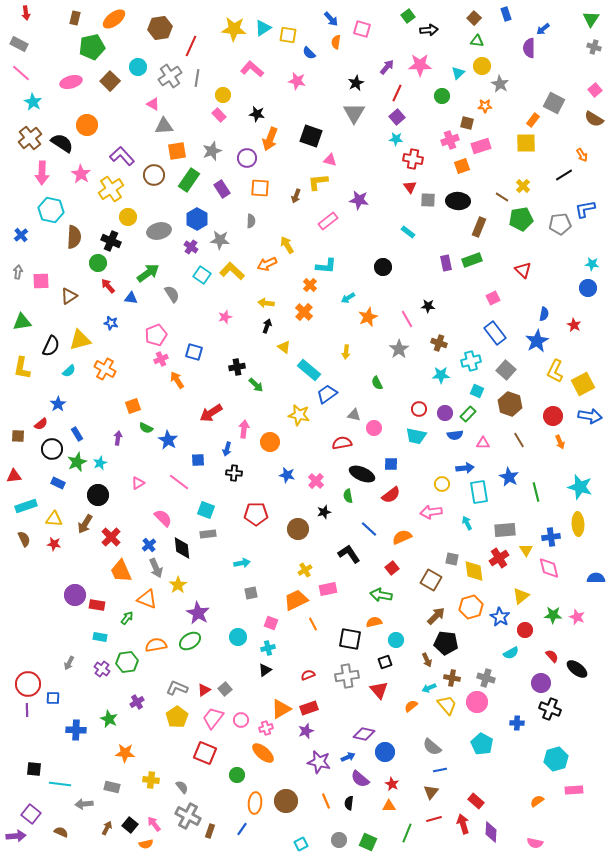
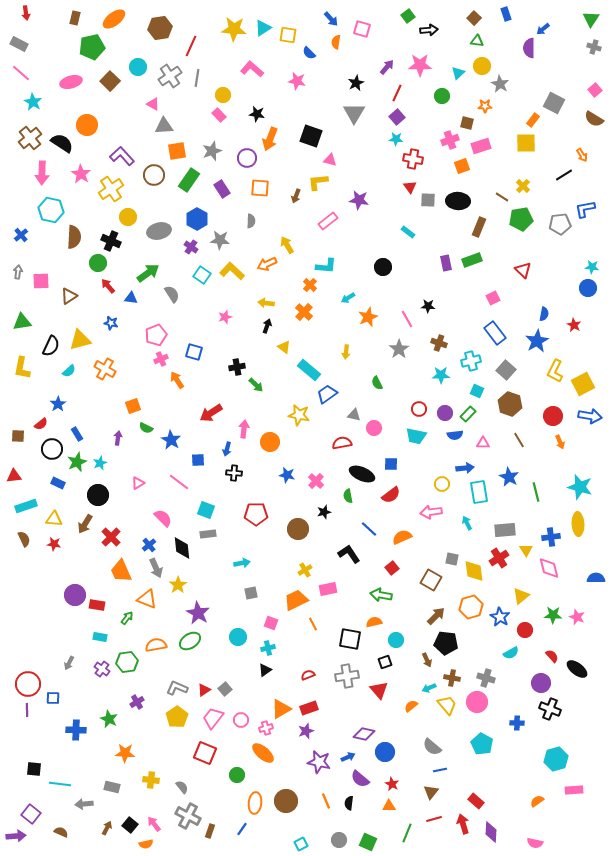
cyan star at (592, 264): moved 3 px down
blue star at (168, 440): moved 3 px right
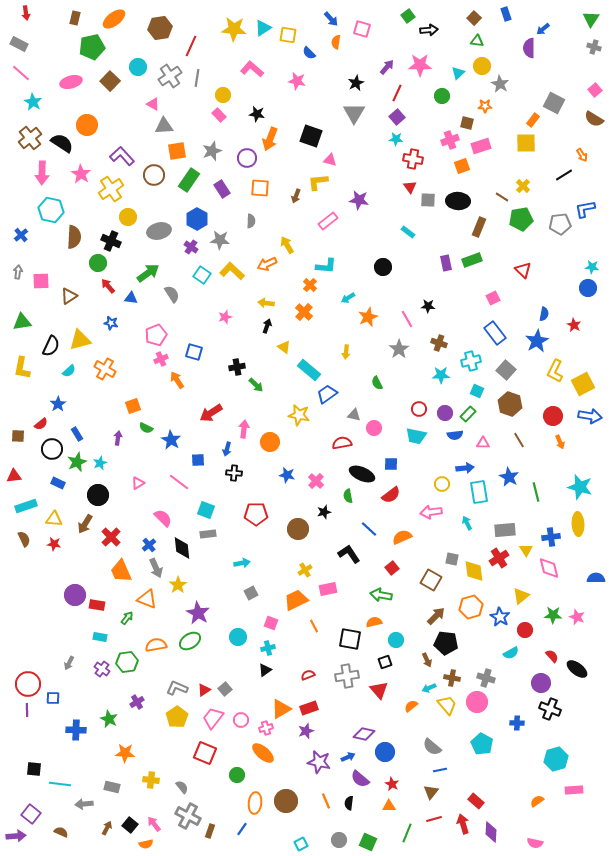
gray square at (251, 593): rotated 16 degrees counterclockwise
orange line at (313, 624): moved 1 px right, 2 px down
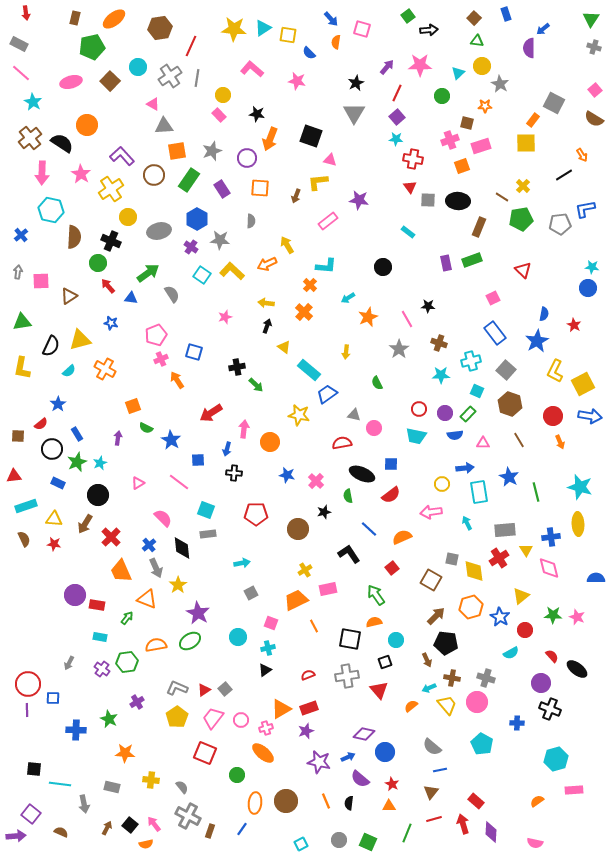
green arrow at (381, 595): moved 5 px left; rotated 45 degrees clockwise
gray arrow at (84, 804): rotated 96 degrees counterclockwise
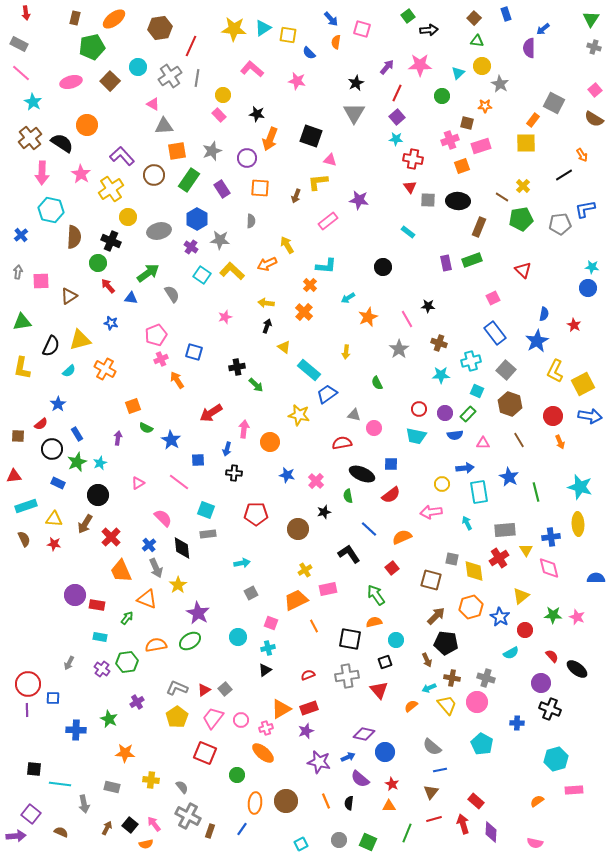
brown square at (431, 580): rotated 15 degrees counterclockwise
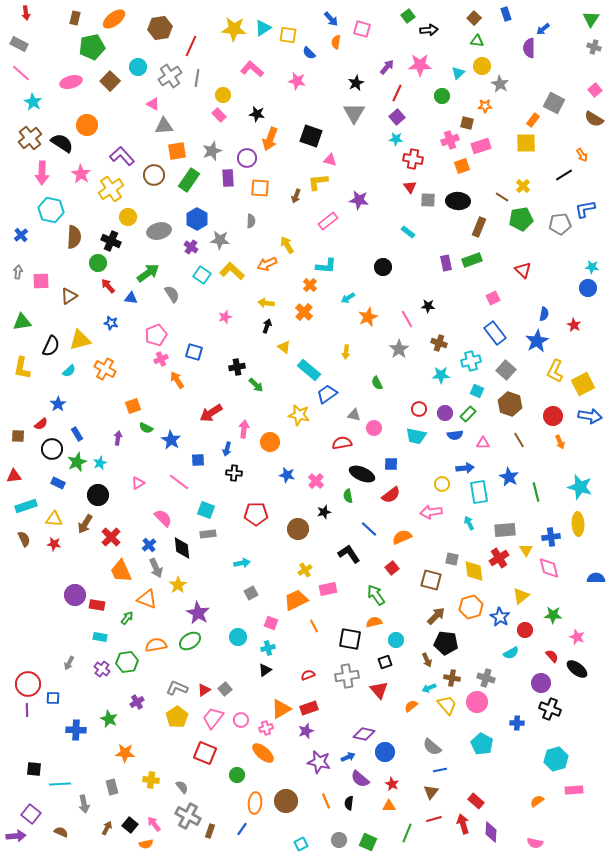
purple rectangle at (222, 189): moved 6 px right, 11 px up; rotated 30 degrees clockwise
cyan arrow at (467, 523): moved 2 px right
pink star at (577, 617): moved 20 px down
cyan line at (60, 784): rotated 10 degrees counterclockwise
gray rectangle at (112, 787): rotated 63 degrees clockwise
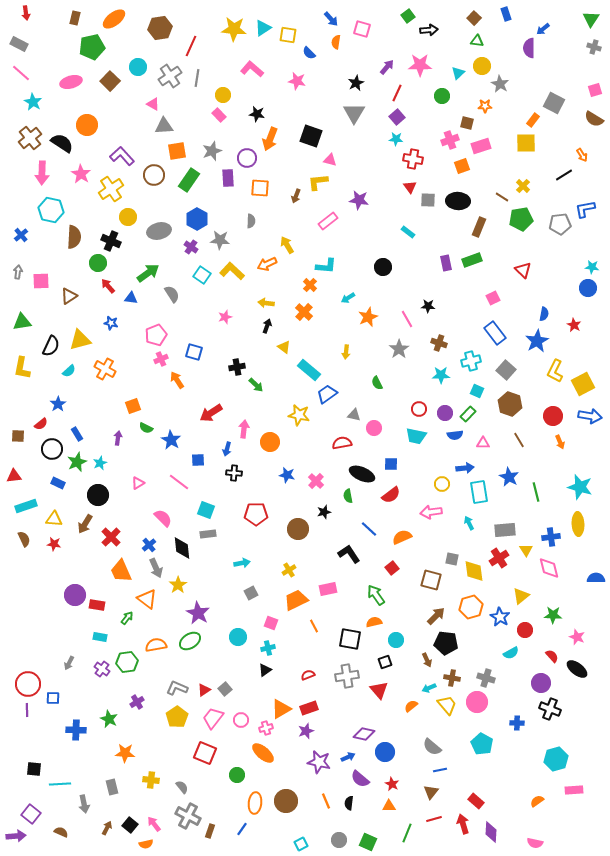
pink square at (595, 90): rotated 24 degrees clockwise
yellow cross at (305, 570): moved 16 px left
orange triangle at (147, 599): rotated 15 degrees clockwise
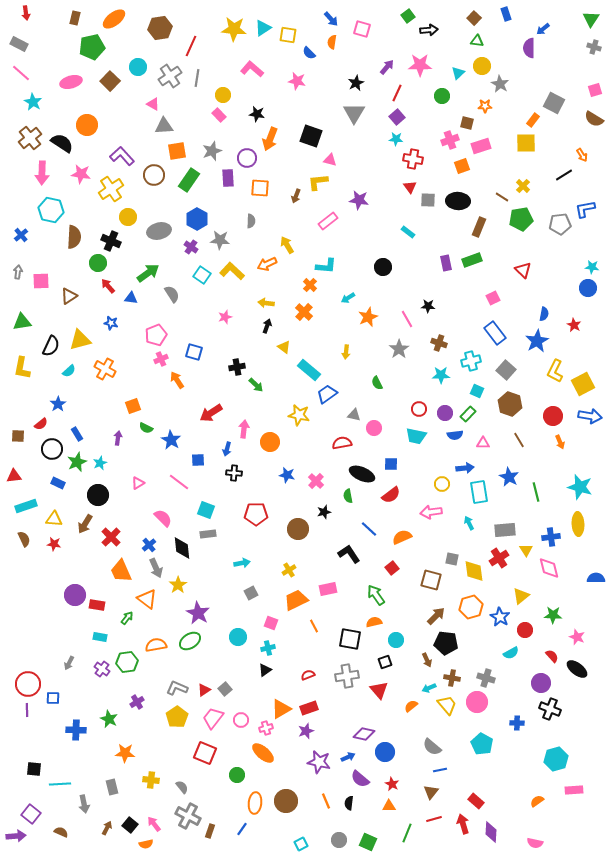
orange semicircle at (336, 42): moved 4 px left
pink star at (81, 174): rotated 24 degrees counterclockwise
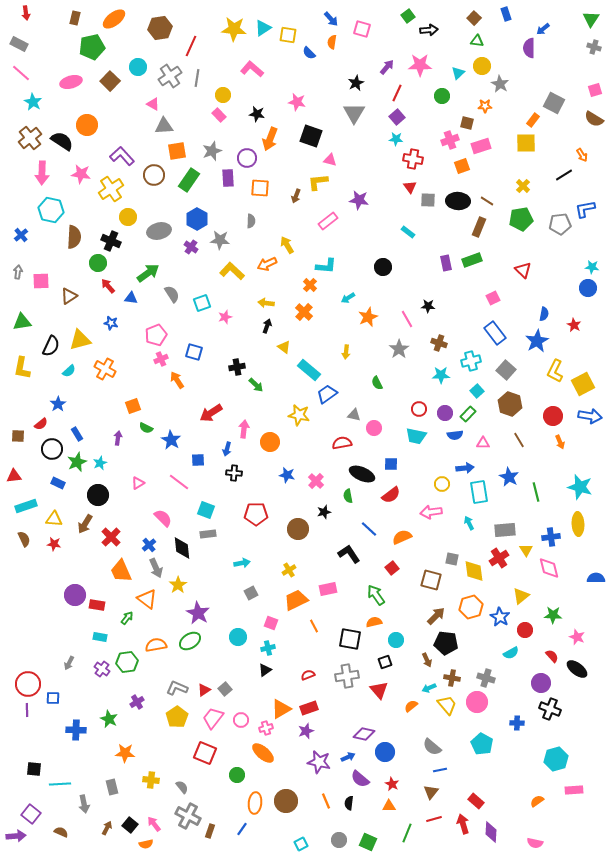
pink star at (297, 81): moved 21 px down
black semicircle at (62, 143): moved 2 px up
brown line at (502, 197): moved 15 px left, 4 px down
cyan square at (202, 275): moved 28 px down; rotated 36 degrees clockwise
cyan square at (477, 391): rotated 24 degrees clockwise
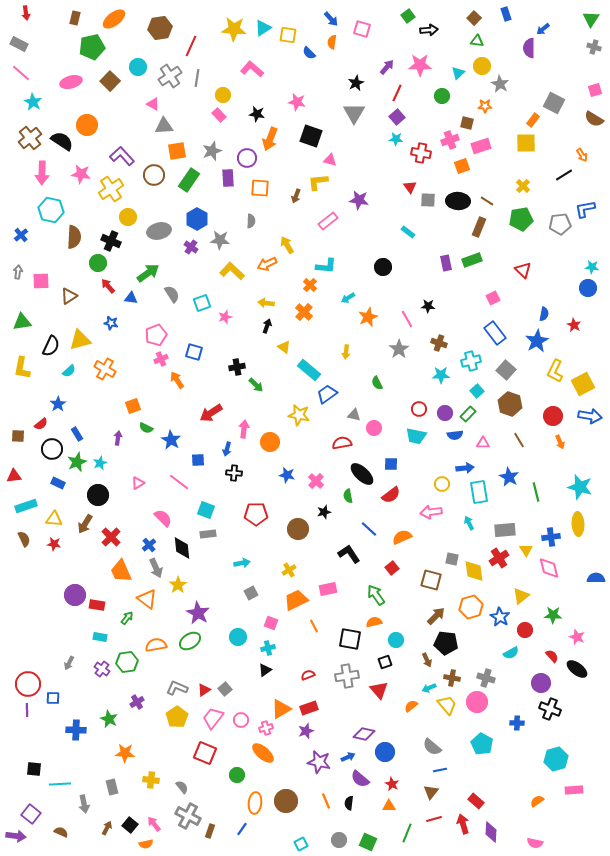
red cross at (413, 159): moved 8 px right, 6 px up
black ellipse at (362, 474): rotated 20 degrees clockwise
purple arrow at (16, 836): rotated 12 degrees clockwise
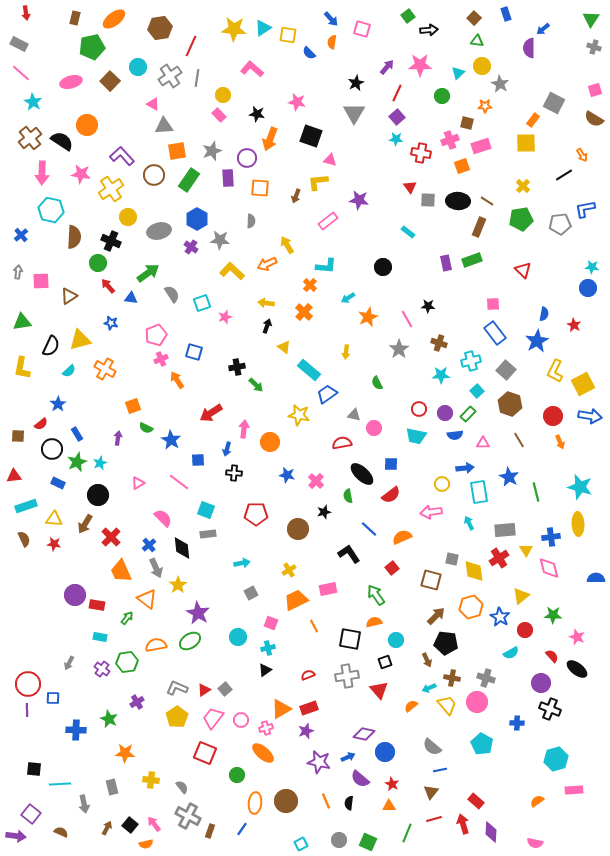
pink square at (493, 298): moved 6 px down; rotated 24 degrees clockwise
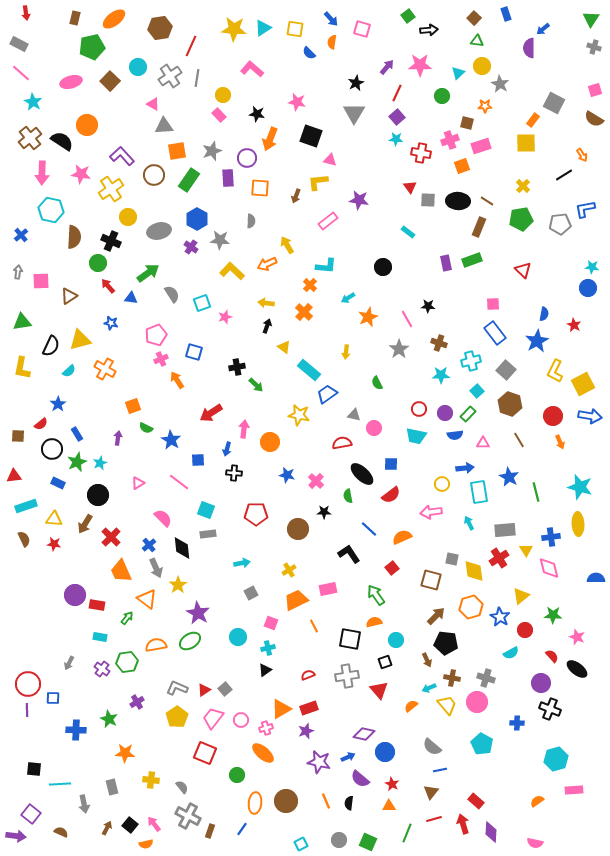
yellow square at (288, 35): moved 7 px right, 6 px up
black star at (324, 512): rotated 16 degrees clockwise
